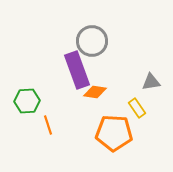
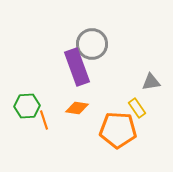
gray circle: moved 3 px down
purple rectangle: moved 3 px up
orange diamond: moved 18 px left, 16 px down
green hexagon: moved 5 px down
orange line: moved 4 px left, 5 px up
orange pentagon: moved 4 px right, 3 px up
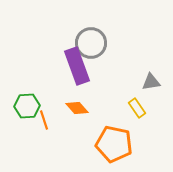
gray circle: moved 1 px left, 1 px up
purple rectangle: moved 1 px up
orange diamond: rotated 40 degrees clockwise
orange pentagon: moved 4 px left, 14 px down; rotated 9 degrees clockwise
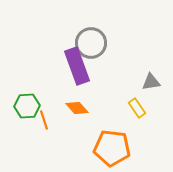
orange pentagon: moved 2 px left, 4 px down; rotated 6 degrees counterclockwise
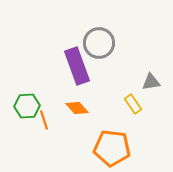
gray circle: moved 8 px right
yellow rectangle: moved 4 px left, 4 px up
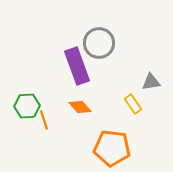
orange diamond: moved 3 px right, 1 px up
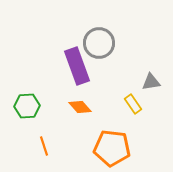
orange line: moved 26 px down
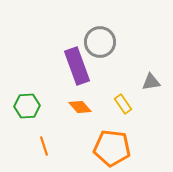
gray circle: moved 1 px right, 1 px up
yellow rectangle: moved 10 px left
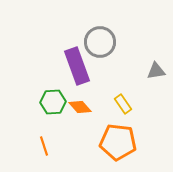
gray triangle: moved 5 px right, 11 px up
green hexagon: moved 26 px right, 4 px up
orange pentagon: moved 6 px right, 6 px up
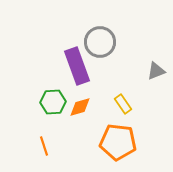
gray triangle: rotated 12 degrees counterclockwise
orange diamond: rotated 65 degrees counterclockwise
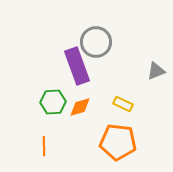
gray circle: moved 4 px left
yellow rectangle: rotated 30 degrees counterclockwise
orange line: rotated 18 degrees clockwise
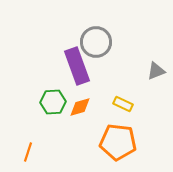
orange line: moved 16 px left, 6 px down; rotated 18 degrees clockwise
